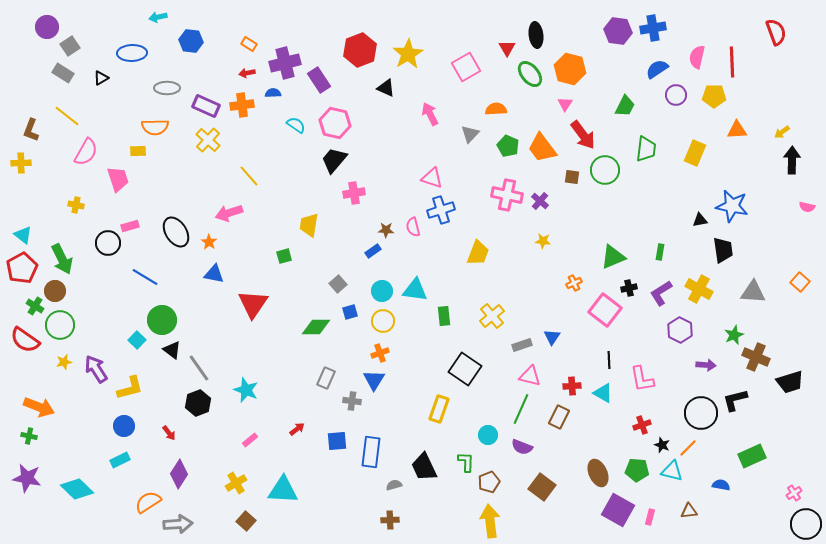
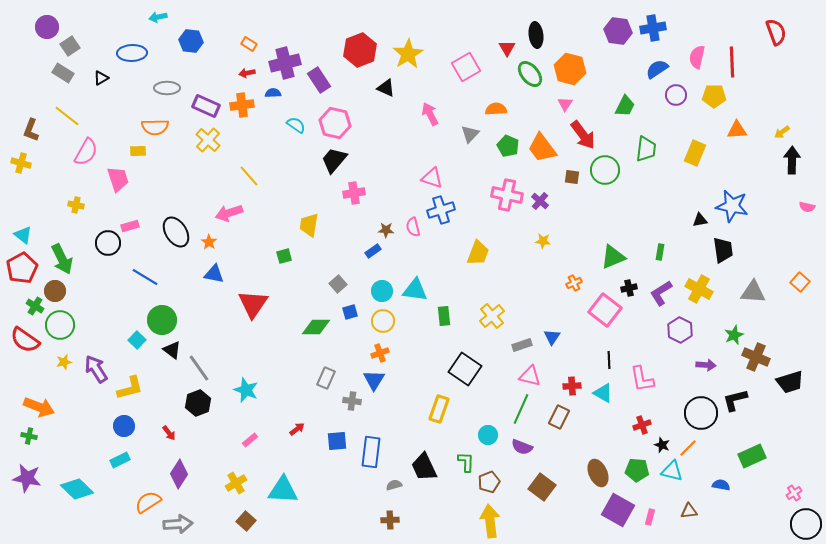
yellow cross at (21, 163): rotated 18 degrees clockwise
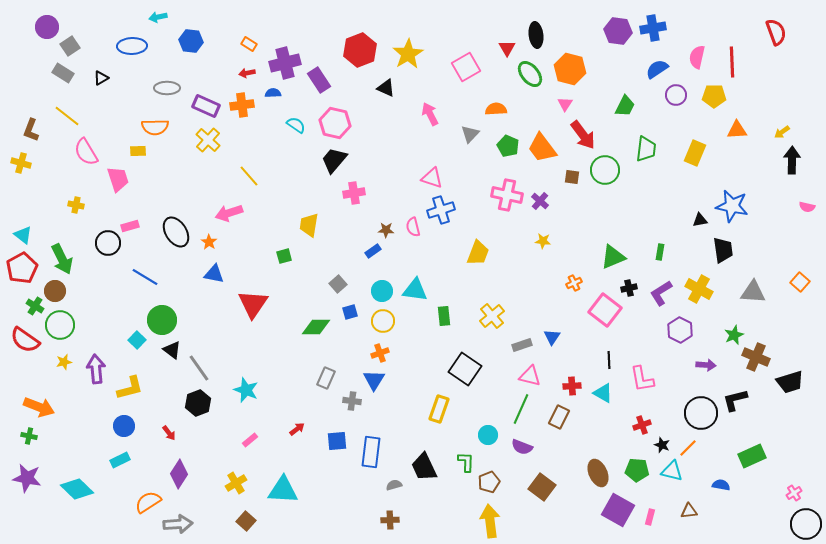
blue ellipse at (132, 53): moved 7 px up
pink semicircle at (86, 152): rotated 120 degrees clockwise
purple arrow at (96, 369): rotated 28 degrees clockwise
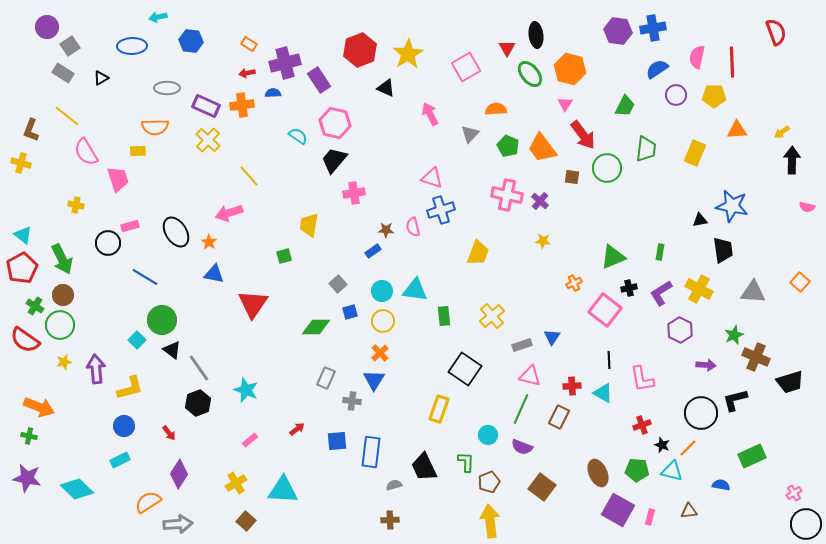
cyan semicircle at (296, 125): moved 2 px right, 11 px down
green circle at (605, 170): moved 2 px right, 2 px up
brown circle at (55, 291): moved 8 px right, 4 px down
orange cross at (380, 353): rotated 24 degrees counterclockwise
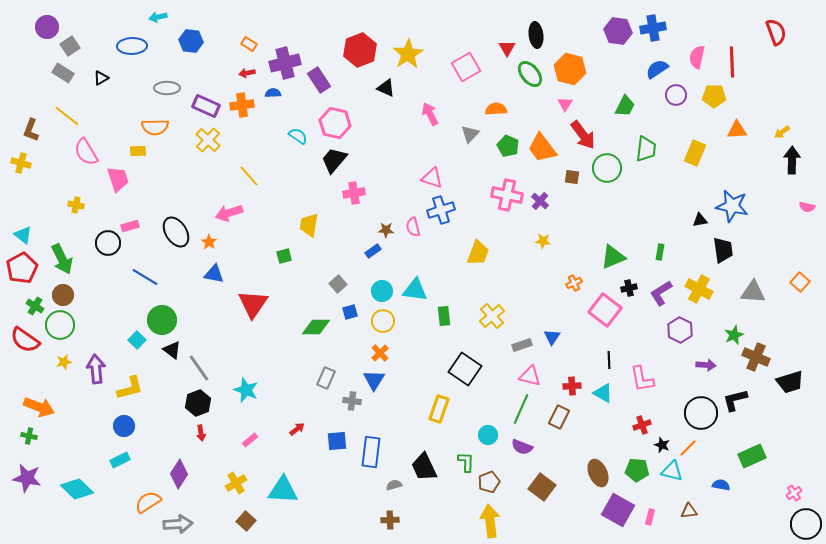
red arrow at (169, 433): moved 32 px right; rotated 28 degrees clockwise
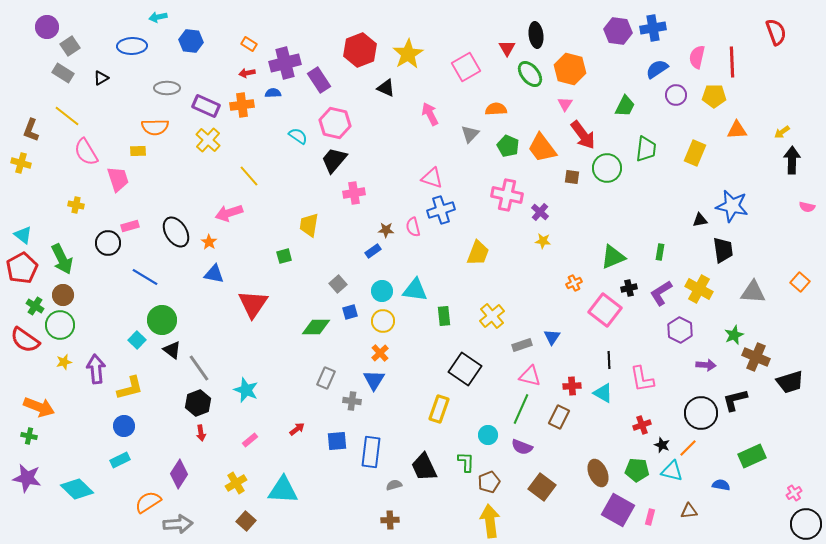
purple cross at (540, 201): moved 11 px down
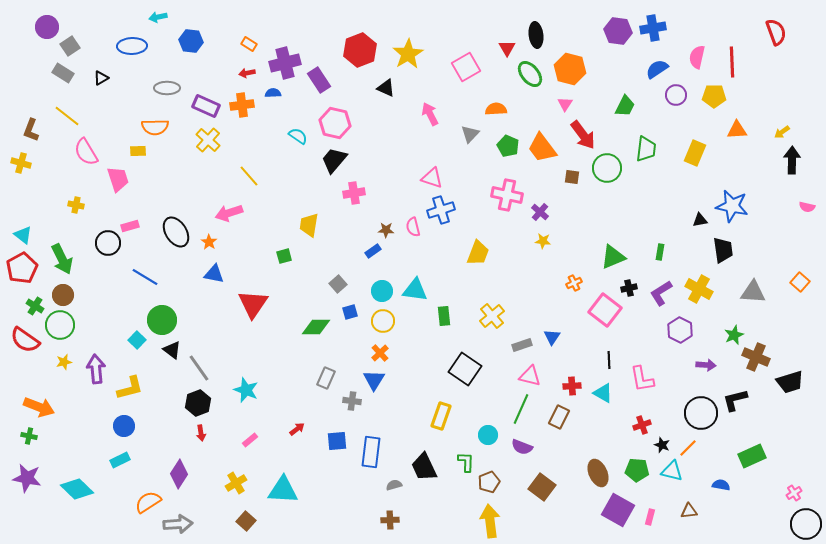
yellow rectangle at (439, 409): moved 2 px right, 7 px down
